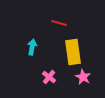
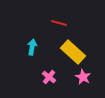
yellow rectangle: rotated 40 degrees counterclockwise
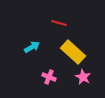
cyan arrow: rotated 49 degrees clockwise
pink cross: rotated 16 degrees counterclockwise
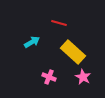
cyan arrow: moved 5 px up
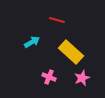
red line: moved 2 px left, 3 px up
yellow rectangle: moved 2 px left
pink star: moved 1 px left, 1 px down; rotated 21 degrees clockwise
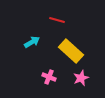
yellow rectangle: moved 1 px up
pink star: moved 1 px left
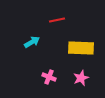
red line: rotated 28 degrees counterclockwise
yellow rectangle: moved 10 px right, 3 px up; rotated 40 degrees counterclockwise
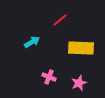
red line: moved 3 px right; rotated 28 degrees counterclockwise
pink star: moved 2 px left, 5 px down
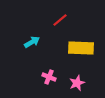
pink star: moved 2 px left
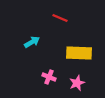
red line: moved 2 px up; rotated 63 degrees clockwise
yellow rectangle: moved 2 px left, 5 px down
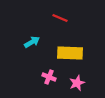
yellow rectangle: moved 9 px left
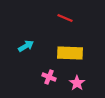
red line: moved 5 px right
cyan arrow: moved 6 px left, 4 px down
pink star: rotated 14 degrees counterclockwise
